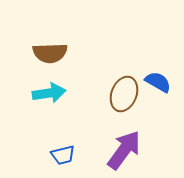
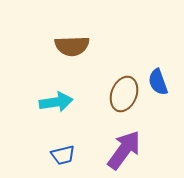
brown semicircle: moved 22 px right, 7 px up
blue semicircle: rotated 140 degrees counterclockwise
cyan arrow: moved 7 px right, 9 px down
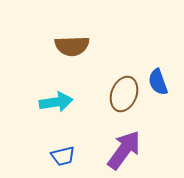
blue trapezoid: moved 1 px down
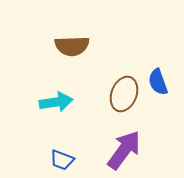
blue trapezoid: moved 1 px left, 4 px down; rotated 35 degrees clockwise
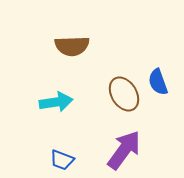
brown ellipse: rotated 52 degrees counterclockwise
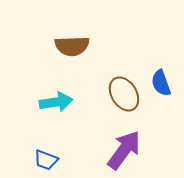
blue semicircle: moved 3 px right, 1 px down
blue trapezoid: moved 16 px left
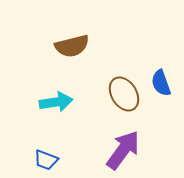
brown semicircle: rotated 12 degrees counterclockwise
purple arrow: moved 1 px left
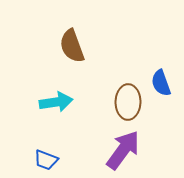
brown semicircle: rotated 84 degrees clockwise
brown ellipse: moved 4 px right, 8 px down; rotated 32 degrees clockwise
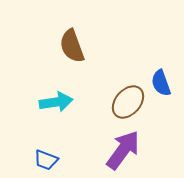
brown ellipse: rotated 40 degrees clockwise
